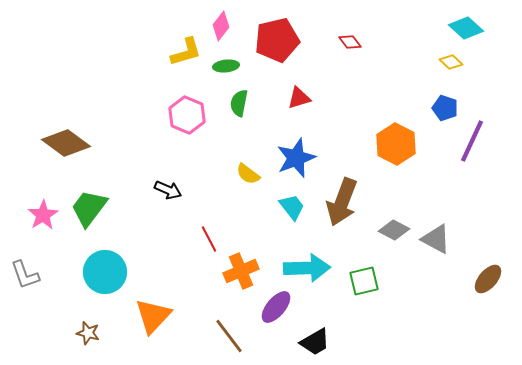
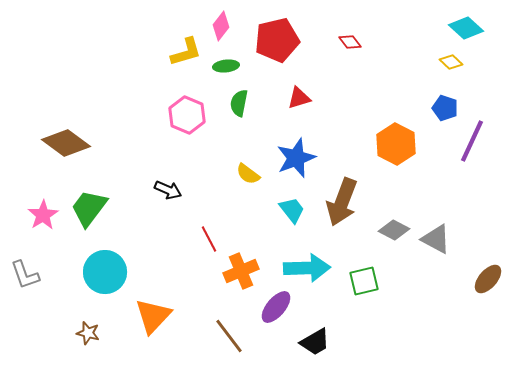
cyan trapezoid: moved 3 px down
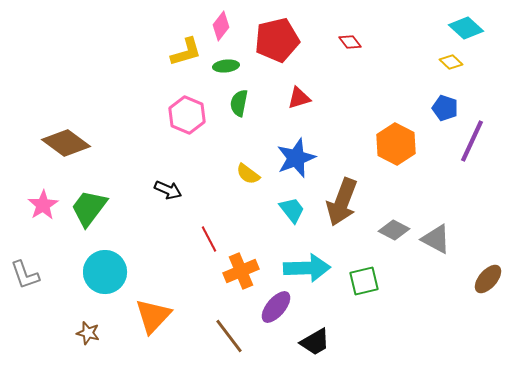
pink star: moved 10 px up
